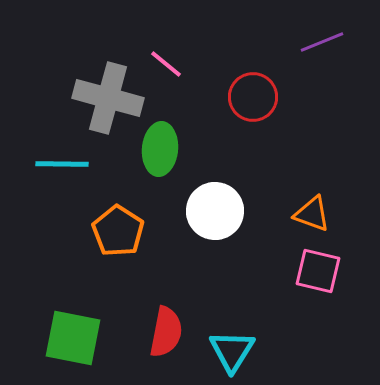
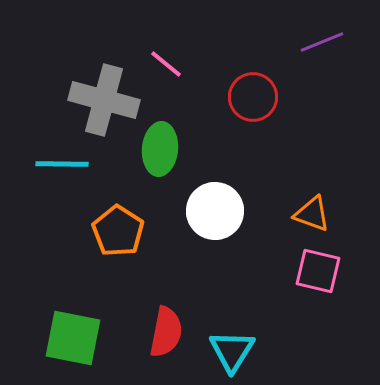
gray cross: moved 4 px left, 2 px down
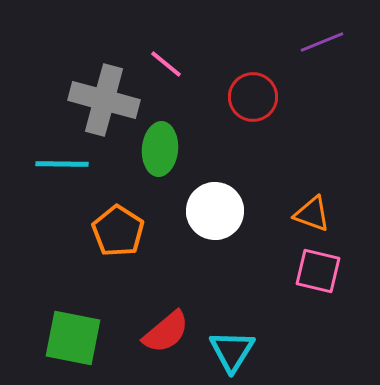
red semicircle: rotated 39 degrees clockwise
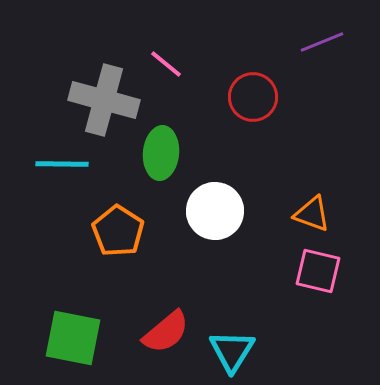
green ellipse: moved 1 px right, 4 px down
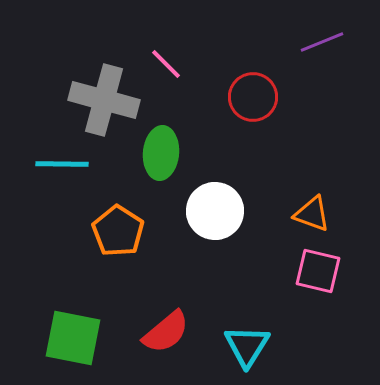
pink line: rotated 6 degrees clockwise
cyan triangle: moved 15 px right, 5 px up
